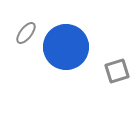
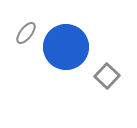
gray square: moved 10 px left, 5 px down; rotated 30 degrees counterclockwise
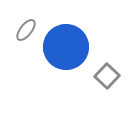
gray ellipse: moved 3 px up
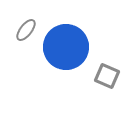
gray square: rotated 20 degrees counterclockwise
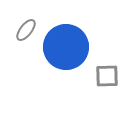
gray square: rotated 25 degrees counterclockwise
